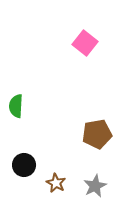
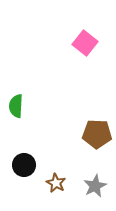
brown pentagon: rotated 12 degrees clockwise
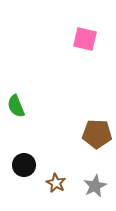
pink square: moved 4 px up; rotated 25 degrees counterclockwise
green semicircle: rotated 25 degrees counterclockwise
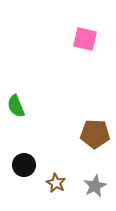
brown pentagon: moved 2 px left
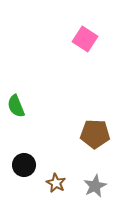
pink square: rotated 20 degrees clockwise
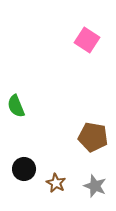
pink square: moved 2 px right, 1 px down
brown pentagon: moved 2 px left, 3 px down; rotated 8 degrees clockwise
black circle: moved 4 px down
gray star: rotated 25 degrees counterclockwise
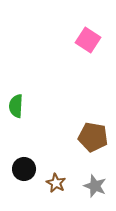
pink square: moved 1 px right
green semicircle: rotated 25 degrees clockwise
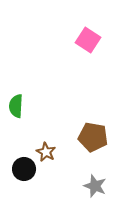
brown star: moved 10 px left, 31 px up
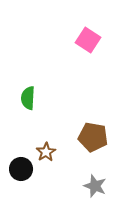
green semicircle: moved 12 px right, 8 px up
brown star: rotated 12 degrees clockwise
black circle: moved 3 px left
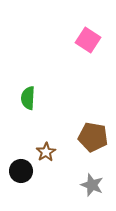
black circle: moved 2 px down
gray star: moved 3 px left, 1 px up
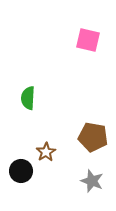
pink square: rotated 20 degrees counterclockwise
gray star: moved 4 px up
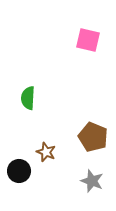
brown pentagon: rotated 12 degrees clockwise
brown star: rotated 18 degrees counterclockwise
black circle: moved 2 px left
